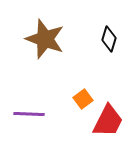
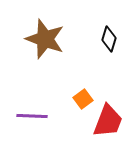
purple line: moved 3 px right, 2 px down
red trapezoid: rotated 6 degrees counterclockwise
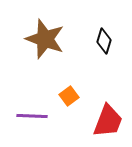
black diamond: moved 5 px left, 2 px down
orange square: moved 14 px left, 3 px up
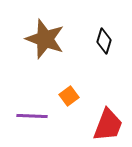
red trapezoid: moved 4 px down
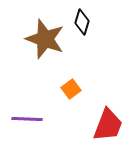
black diamond: moved 22 px left, 19 px up
orange square: moved 2 px right, 7 px up
purple line: moved 5 px left, 3 px down
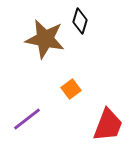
black diamond: moved 2 px left, 1 px up
brown star: rotated 9 degrees counterclockwise
purple line: rotated 40 degrees counterclockwise
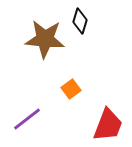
brown star: rotated 6 degrees counterclockwise
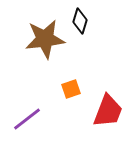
brown star: rotated 12 degrees counterclockwise
orange square: rotated 18 degrees clockwise
red trapezoid: moved 14 px up
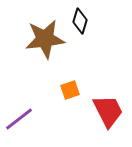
orange square: moved 1 px left, 1 px down
red trapezoid: rotated 48 degrees counterclockwise
purple line: moved 8 px left
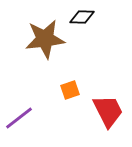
black diamond: moved 2 px right, 4 px up; rotated 75 degrees clockwise
purple line: moved 1 px up
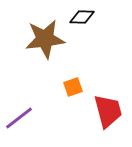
orange square: moved 3 px right, 3 px up
red trapezoid: rotated 12 degrees clockwise
